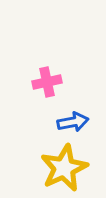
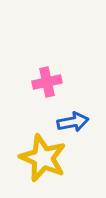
yellow star: moved 21 px left, 10 px up; rotated 24 degrees counterclockwise
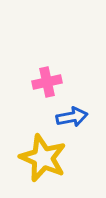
blue arrow: moved 1 px left, 5 px up
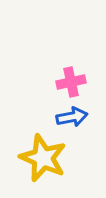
pink cross: moved 24 px right
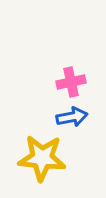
yellow star: moved 1 px left; rotated 18 degrees counterclockwise
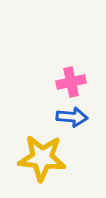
blue arrow: rotated 16 degrees clockwise
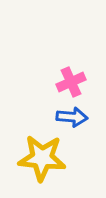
pink cross: rotated 12 degrees counterclockwise
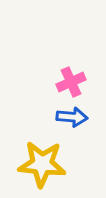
yellow star: moved 6 px down
